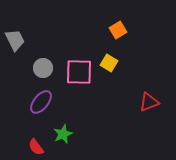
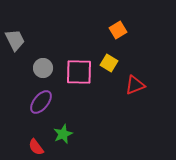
red triangle: moved 14 px left, 17 px up
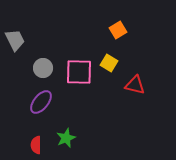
red triangle: rotated 35 degrees clockwise
green star: moved 3 px right, 4 px down
red semicircle: moved 2 px up; rotated 36 degrees clockwise
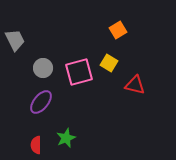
pink square: rotated 16 degrees counterclockwise
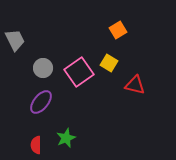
pink square: rotated 20 degrees counterclockwise
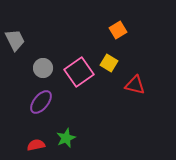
red semicircle: rotated 78 degrees clockwise
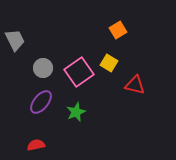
green star: moved 10 px right, 26 px up
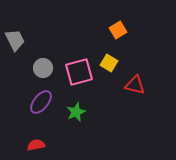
pink square: rotated 20 degrees clockwise
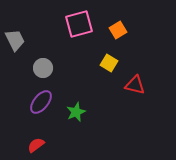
pink square: moved 48 px up
red semicircle: rotated 24 degrees counterclockwise
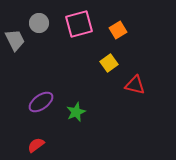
yellow square: rotated 24 degrees clockwise
gray circle: moved 4 px left, 45 px up
purple ellipse: rotated 15 degrees clockwise
